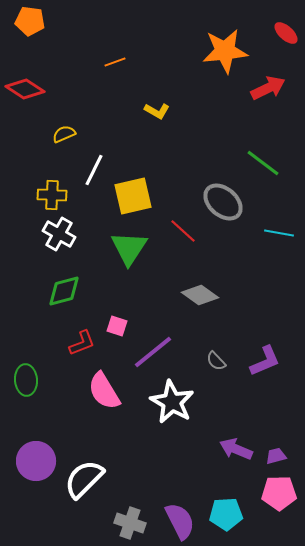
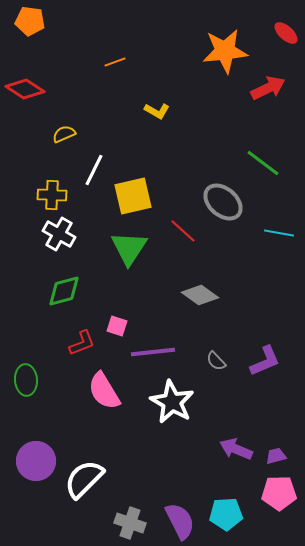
purple line: rotated 33 degrees clockwise
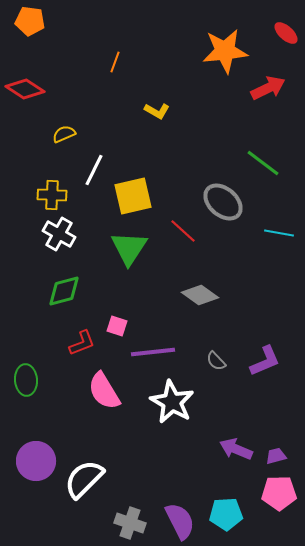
orange line: rotated 50 degrees counterclockwise
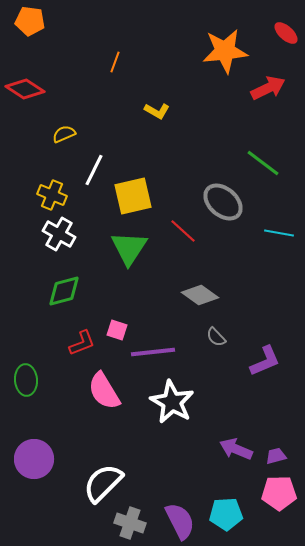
yellow cross: rotated 20 degrees clockwise
pink square: moved 4 px down
gray semicircle: moved 24 px up
purple circle: moved 2 px left, 2 px up
white semicircle: moved 19 px right, 4 px down
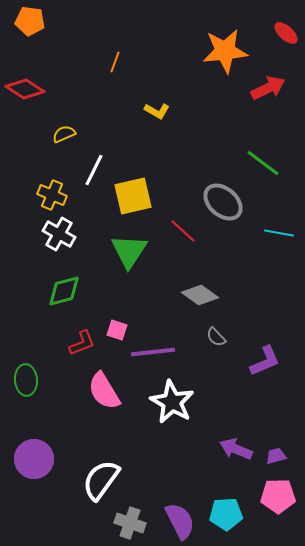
green triangle: moved 3 px down
white semicircle: moved 2 px left, 3 px up; rotated 9 degrees counterclockwise
pink pentagon: moved 1 px left, 3 px down
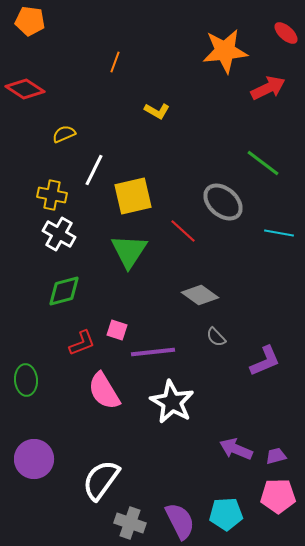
yellow cross: rotated 12 degrees counterclockwise
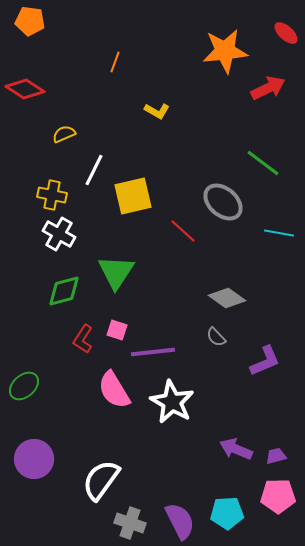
green triangle: moved 13 px left, 21 px down
gray diamond: moved 27 px right, 3 px down
red L-shape: moved 1 px right, 4 px up; rotated 144 degrees clockwise
green ellipse: moved 2 px left, 6 px down; rotated 52 degrees clockwise
pink semicircle: moved 10 px right, 1 px up
cyan pentagon: moved 1 px right, 1 px up
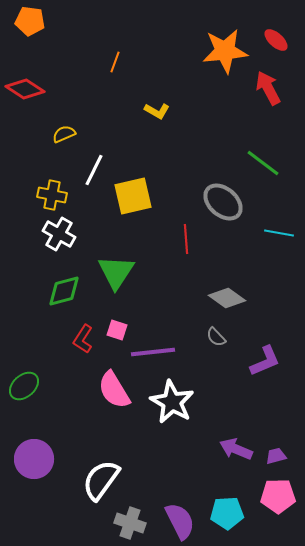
red ellipse: moved 10 px left, 7 px down
red arrow: rotated 92 degrees counterclockwise
red line: moved 3 px right, 8 px down; rotated 44 degrees clockwise
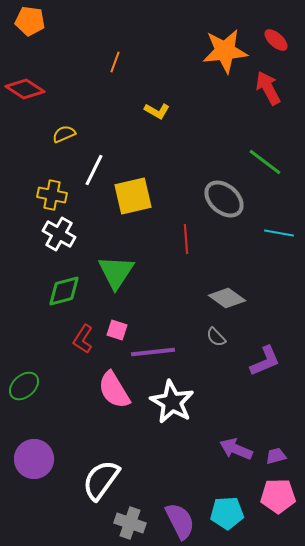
green line: moved 2 px right, 1 px up
gray ellipse: moved 1 px right, 3 px up
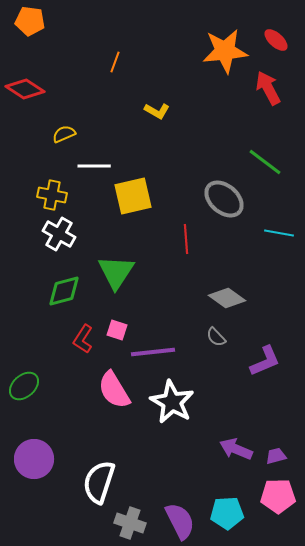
white line: moved 4 px up; rotated 64 degrees clockwise
white semicircle: moved 2 px left, 2 px down; rotated 18 degrees counterclockwise
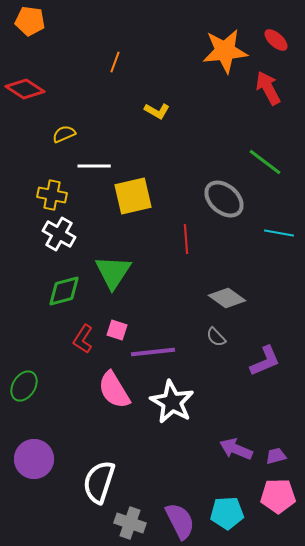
green triangle: moved 3 px left
green ellipse: rotated 16 degrees counterclockwise
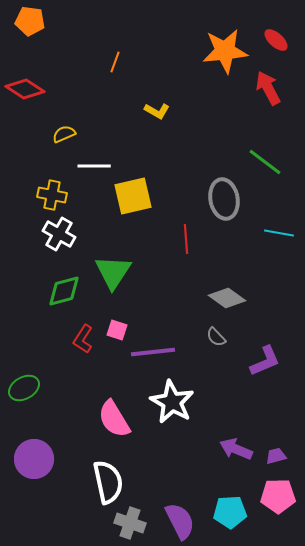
gray ellipse: rotated 39 degrees clockwise
green ellipse: moved 2 px down; rotated 28 degrees clockwise
pink semicircle: moved 29 px down
white semicircle: moved 9 px right; rotated 150 degrees clockwise
cyan pentagon: moved 3 px right, 1 px up
